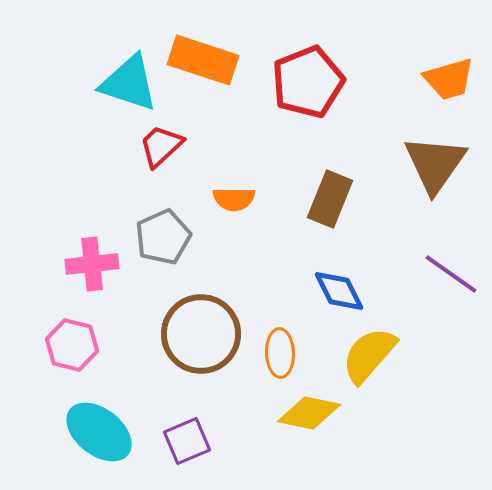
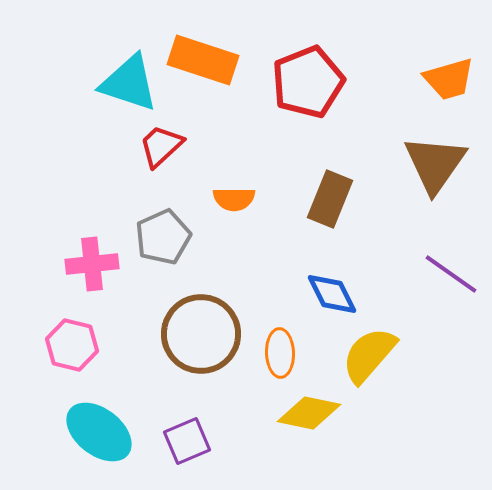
blue diamond: moved 7 px left, 3 px down
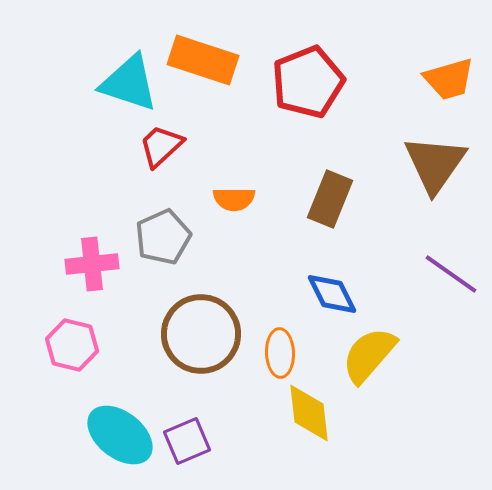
yellow diamond: rotated 72 degrees clockwise
cyan ellipse: moved 21 px right, 3 px down
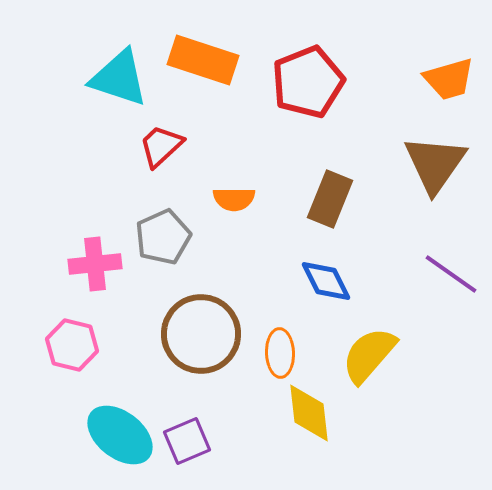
cyan triangle: moved 10 px left, 5 px up
pink cross: moved 3 px right
blue diamond: moved 6 px left, 13 px up
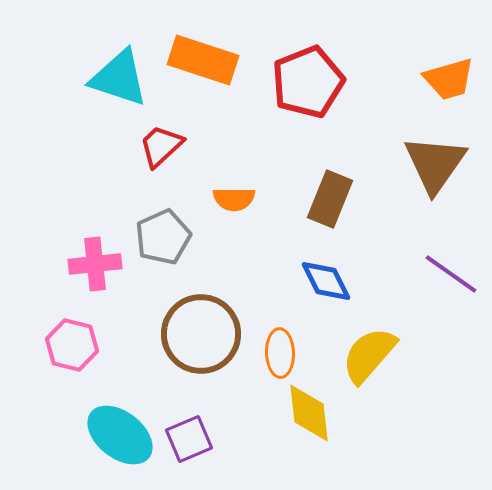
purple square: moved 2 px right, 2 px up
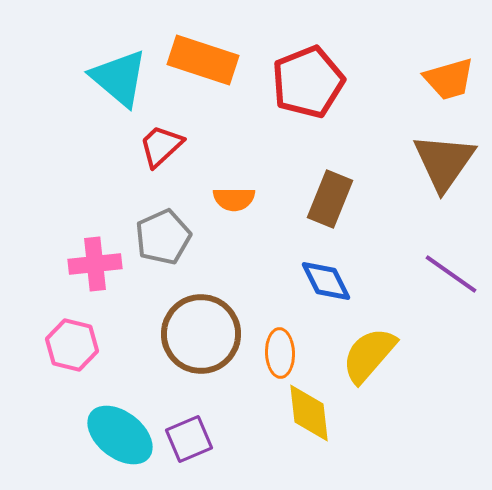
cyan triangle: rotated 22 degrees clockwise
brown triangle: moved 9 px right, 2 px up
